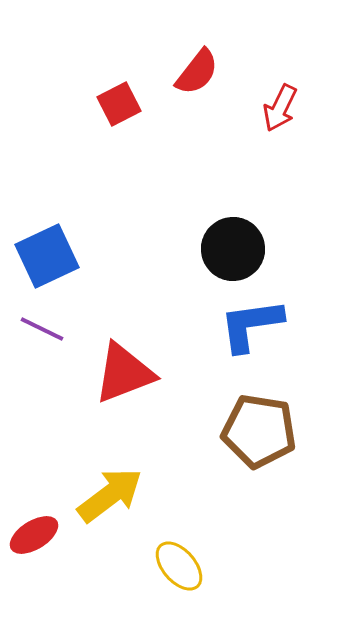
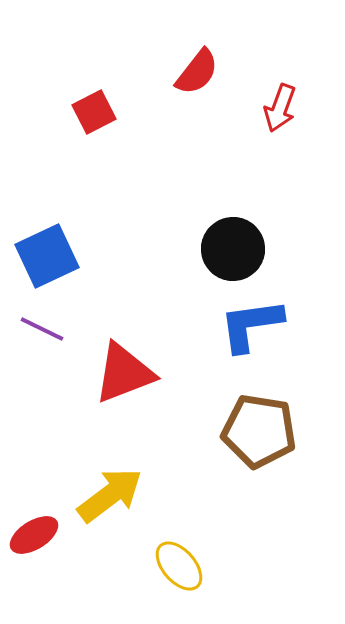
red square: moved 25 px left, 8 px down
red arrow: rotated 6 degrees counterclockwise
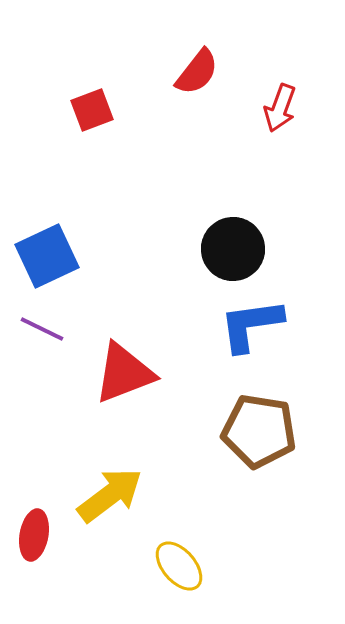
red square: moved 2 px left, 2 px up; rotated 6 degrees clockwise
red ellipse: rotated 48 degrees counterclockwise
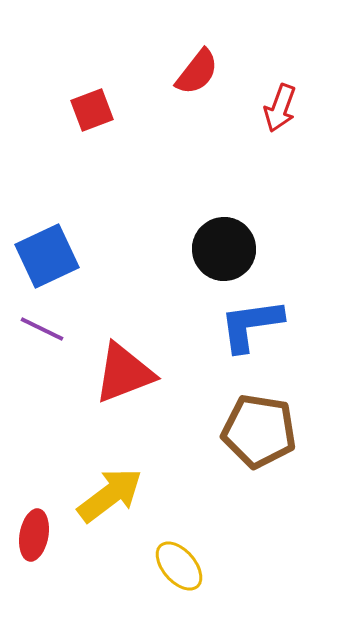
black circle: moved 9 px left
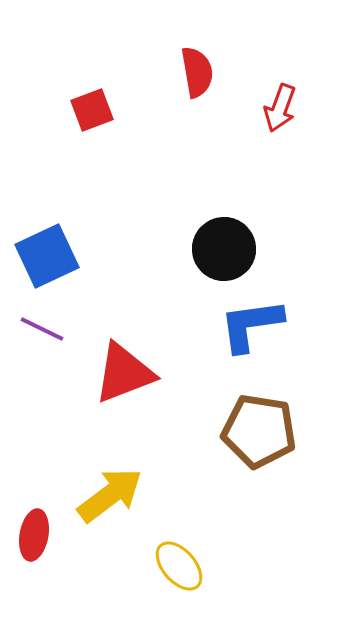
red semicircle: rotated 48 degrees counterclockwise
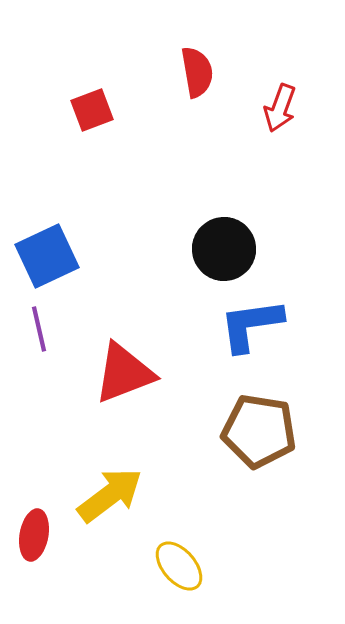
purple line: moved 3 px left; rotated 51 degrees clockwise
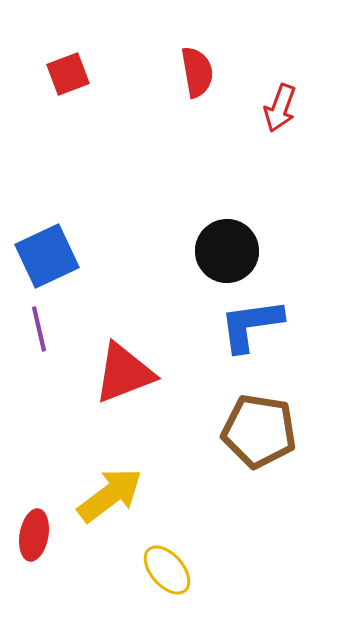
red square: moved 24 px left, 36 px up
black circle: moved 3 px right, 2 px down
yellow ellipse: moved 12 px left, 4 px down
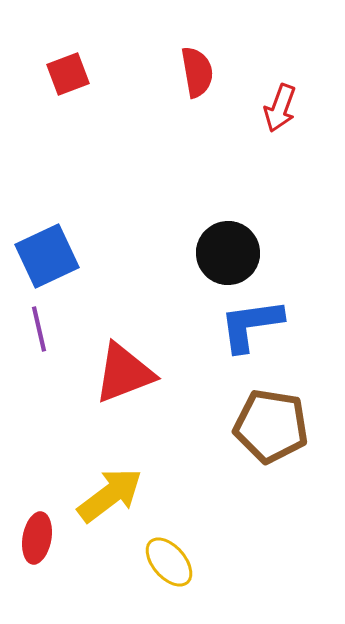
black circle: moved 1 px right, 2 px down
brown pentagon: moved 12 px right, 5 px up
red ellipse: moved 3 px right, 3 px down
yellow ellipse: moved 2 px right, 8 px up
